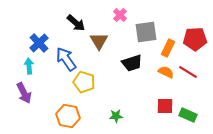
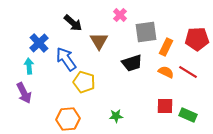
black arrow: moved 3 px left
red pentagon: moved 2 px right
orange rectangle: moved 2 px left, 1 px up
orange hexagon: moved 3 px down; rotated 15 degrees counterclockwise
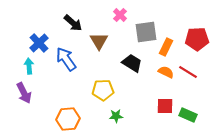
black trapezoid: rotated 130 degrees counterclockwise
yellow pentagon: moved 19 px right, 8 px down; rotated 20 degrees counterclockwise
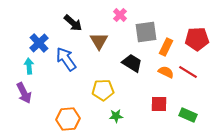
red square: moved 6 px left, 2 px up
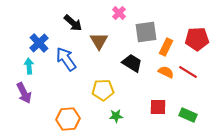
pink cross: moved 1 px left, 2 px up
red square: moved 1 px left, 3 px down
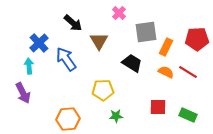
purple arrow: moved 1 px left
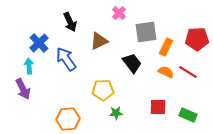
black arrow: moved 3 px left, 1 px up; rotated 24 degrees clockwise
brown triangle: rotated 36 degrees clockwise
black trapezoid: rotated 20 degrees clockwise
purple arrow: moved 4 px up
green star: moved 3 px up
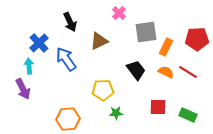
black trapezoid: moved 4 px right, 7 px down
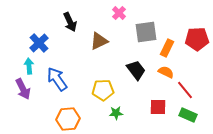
orange rectangle: moved 1 px right, 1 px down
blue arrow: moved 9 px left, 20 px down
red line: moved 3 px left, 18 px down; rotated 18 degrees clockwise
